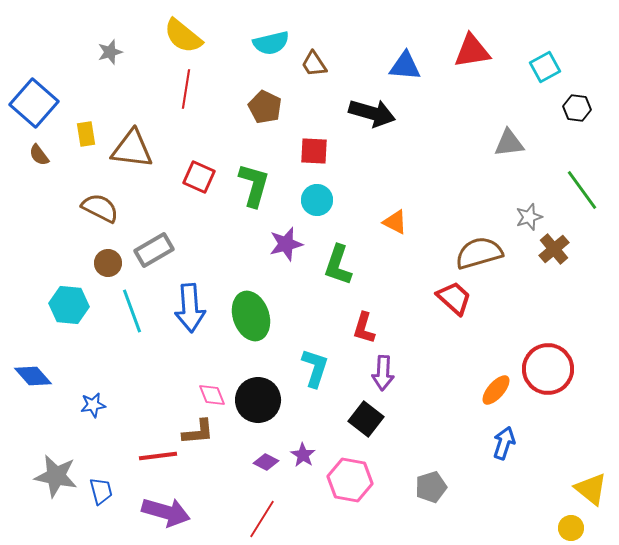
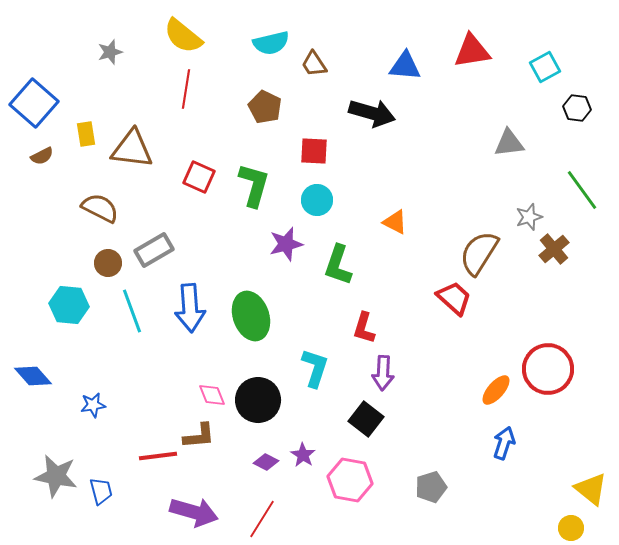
brown semicircle at (39, 155): moved 3 px right, 1 px down; rotated 80 degrees counterclockwise
brown semicircle at (479, 253): rotated 42 degrees counterclockwise
brown L-shape at (198, 432): moved 1 px right, 4 px down
purple arrow at (166, 512): moved 28 px right
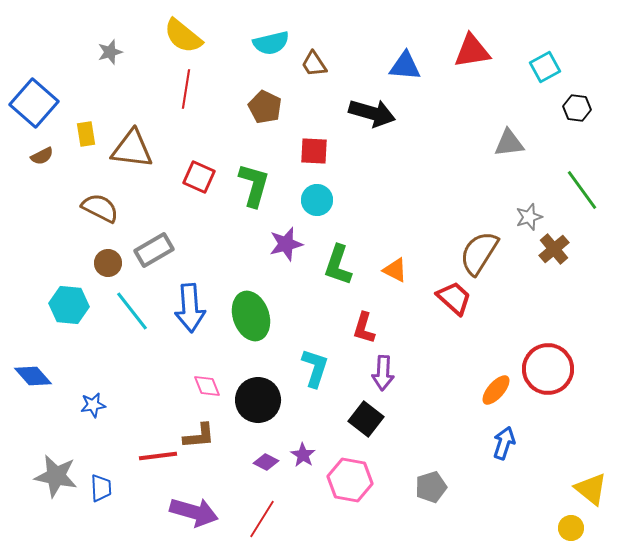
orange triangle at (395, 222): moved 48 px down
cyan line at (132, 311): rotated 18 degrees counterclockwise
pink diamond at (212, 395): moved 5 px left, 9 px up
blue trapezoid at (101, 491): moved 3 px up; rotated 12 degrees clockwise
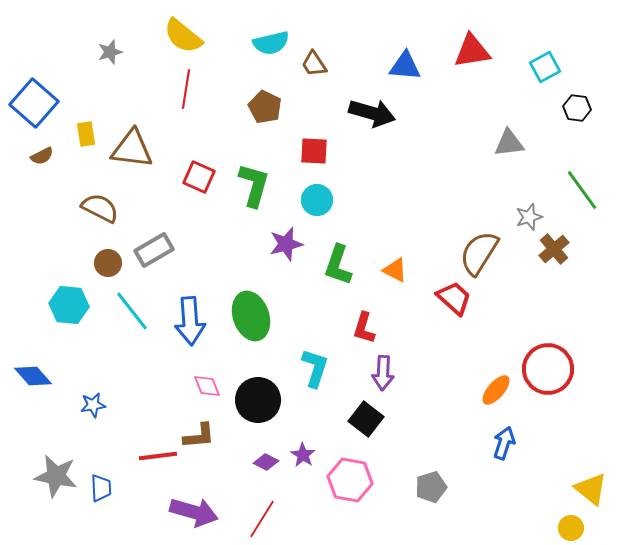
blue arrow at (190, 308): moved 13 px down
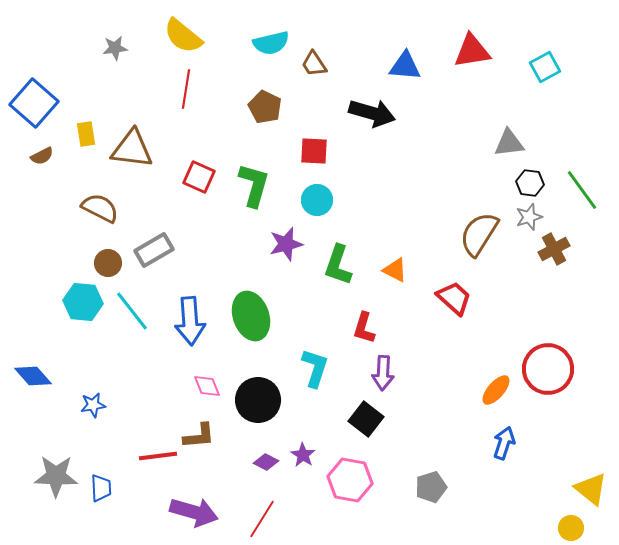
gray star at (110, 52): moved 5 px right, 4 px up; rotated 10 degrees clockwise
black hexagon at (577, 108): moved 47 px left, 75 px down
brown cross at (554, 249): rotated 12 degrees clockwise
brown semicircle at (479, 253): moved 19 px up
cyan hexagon at (69, 305): moved 14 px right, 3 px up
gray star at (56, 476): rotated 9 degrees counterclockwise
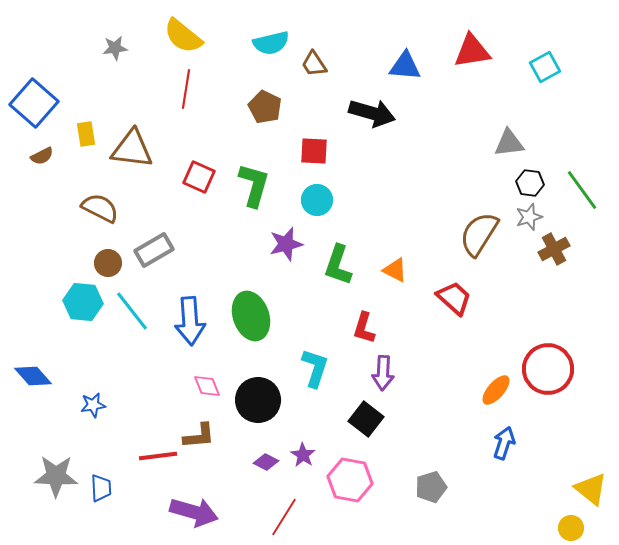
red line at (262, 519): moved 22 px right, 2 px up
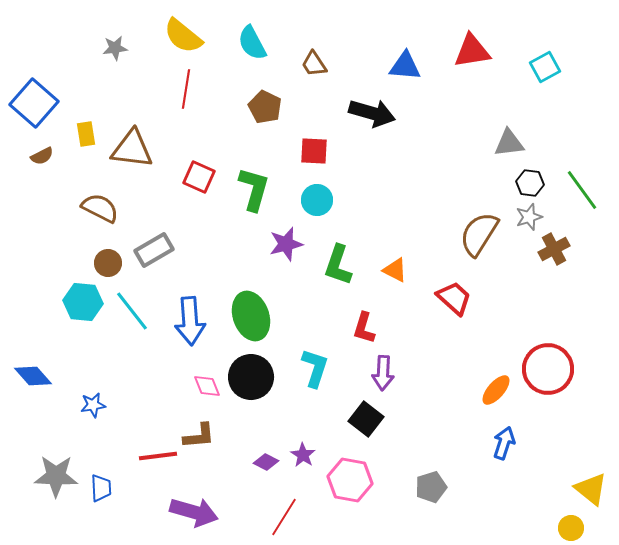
cyan semicircle at (271, 43): moved 19 px left; rotated 75 degrees clockwise
green L-shape at (254, 185): moved 4 px down
black circle at (258, 400): moved 7 px left, 23 px up
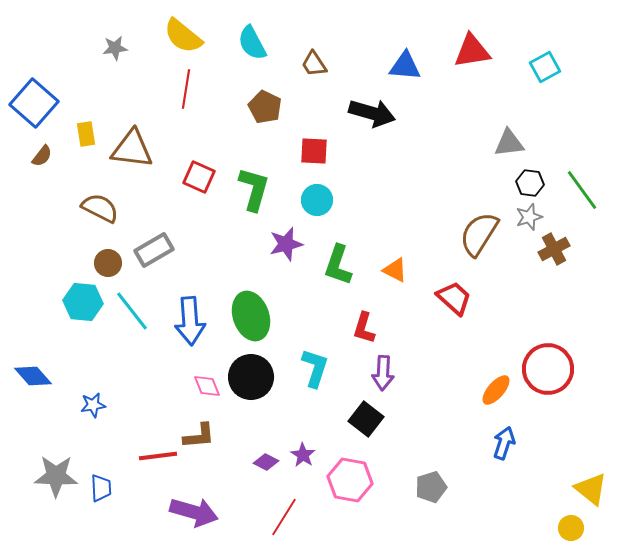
brown semicircle at (42, 156): rotated 25 degrees counterclockwise
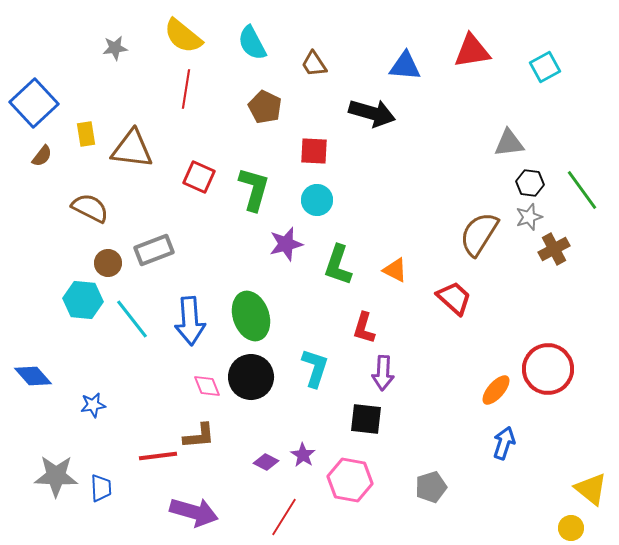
blue square at (34, 103): rotated 6 degrees clockwise
brown semicircle at (100, 208): moved 10 px left
gray rectangle at (154, 250): rotated 9 degrees clockwise
cyan hexagon at (83, 302): moved 2 px up
cyan line at (132, 311): moved 8 px down
black square at (366, 419): rotated 32 degrees counterclockwise
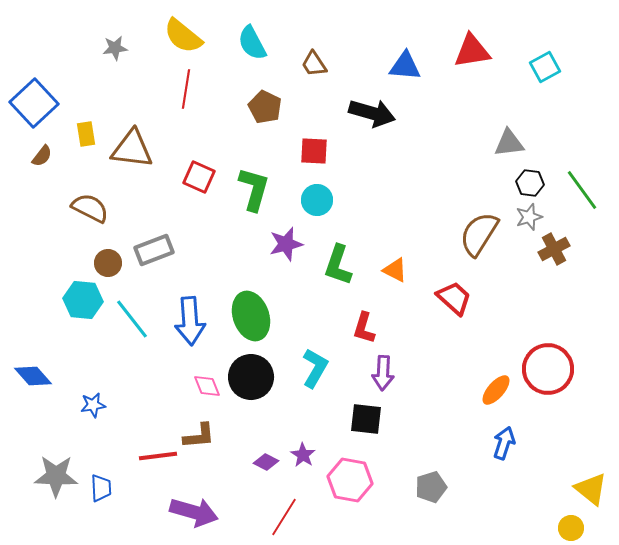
cyan L-shape at (315, 368): rotated 12 degrees clockwise
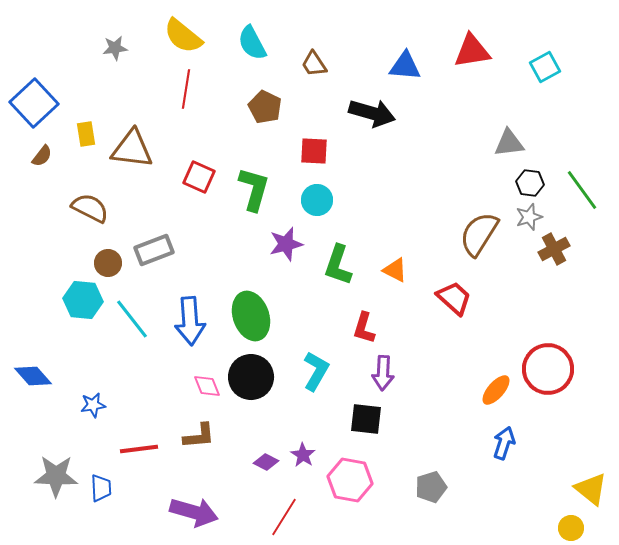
cyan L-shape at (315, 368): moved 1 px right, 3 px down
red line at (158, 456): moved 19 px left, 7 px up
